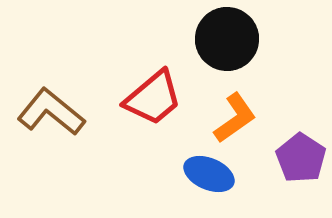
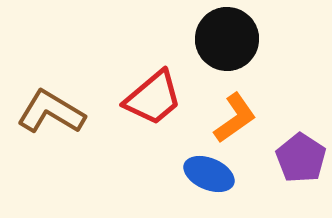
brown L-shape: rotated 8 degrees counterclockwise
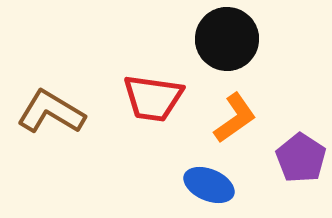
red trapezoid: rotated 48 degrees clockwise
blue ellipse: moved 11 px down
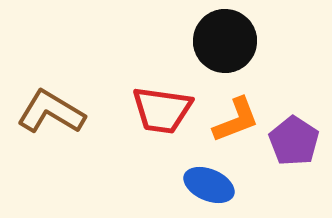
black circle: moved 2 px left, 2 px down
red trapezoid: moved 9 px right, 12 px down
orange L-shape: moved 1 px right, 2 px down; rotated 14 degrees clockwise
purple pentagon: moved 7 px left, 17 px up
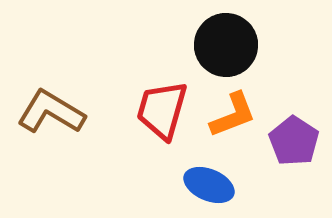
black circle: moved 1 px right, 4 px down
red trapezoid: rotated 98 degrees clockwise
orange L-shape: moved 3 px left, 5 px up
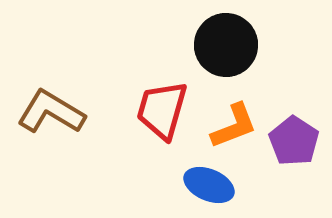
orange L-shape: moved 1 px right, 11 px down
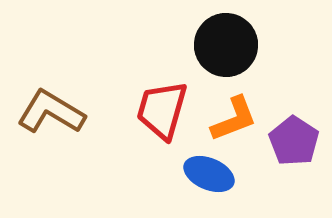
orange L-shape: moved 7 px up
blue ellipse: moved 11 px up
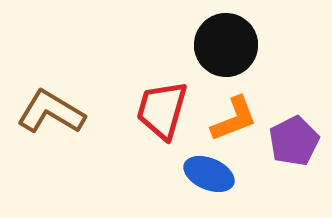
purple pentagon: rotated 12 degrees clockwise
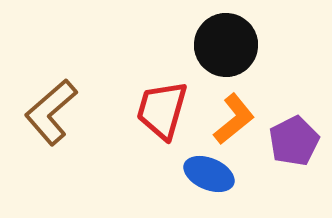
brown L-shape: rotated 72 degrees counterclockwise
orange L-shape: rotated 18 degrees counterclockwise
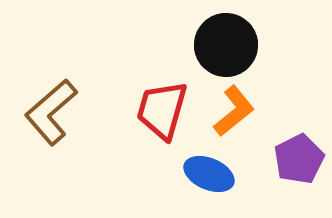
orange L-shape: moved 8 px up
purple pentagon: moved 5 px right, 18 px down
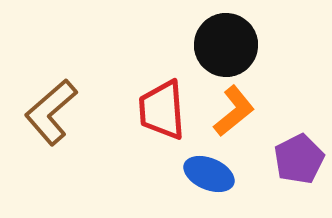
red trapezoid: rotated 20 degrees counterclockwise
